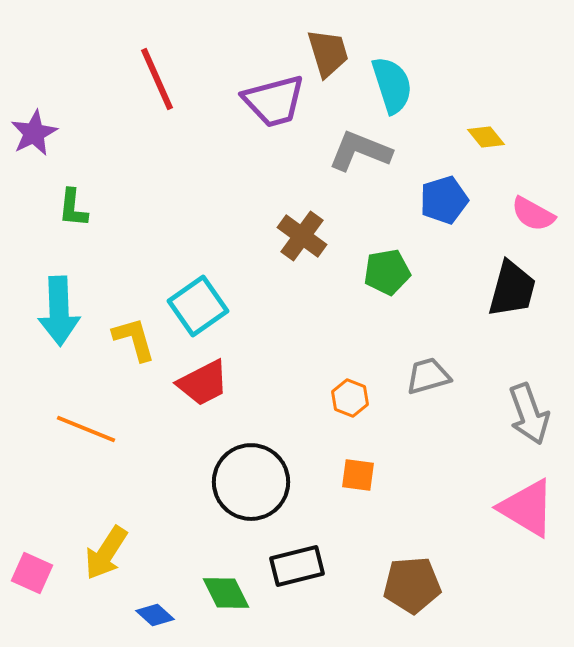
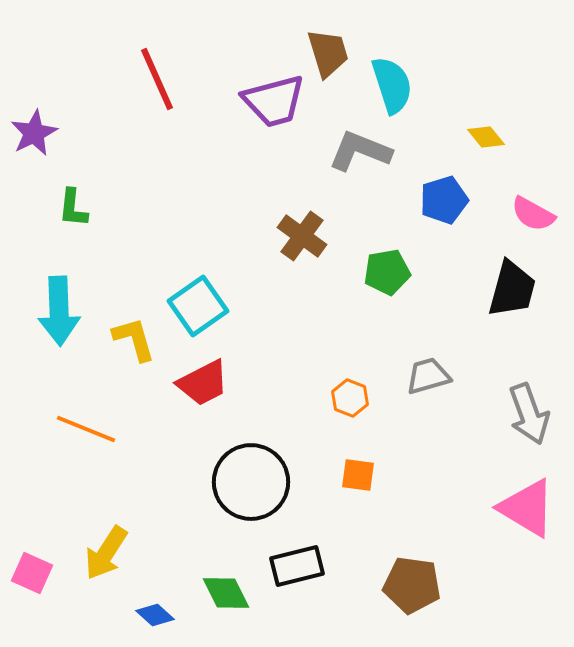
brown pentagon: rotated 12 degrees clockwise
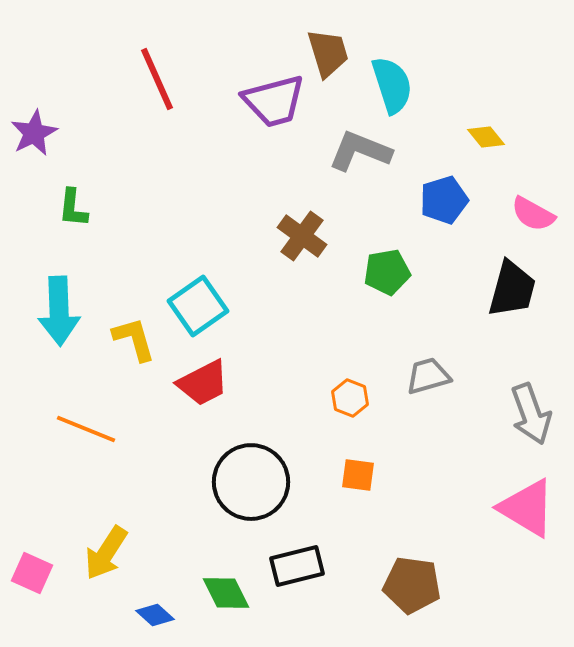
gray arrow: moved 2 px right
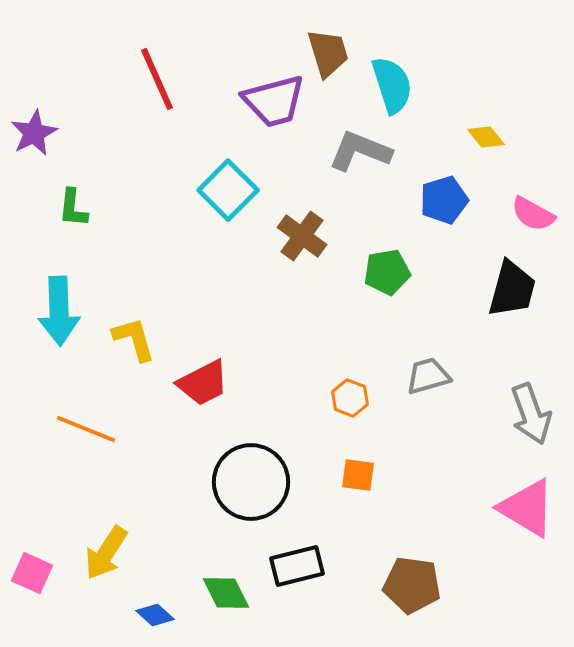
cyan square: moved 30 px right, 116 px up; rotated 10 degrees counterclockwise
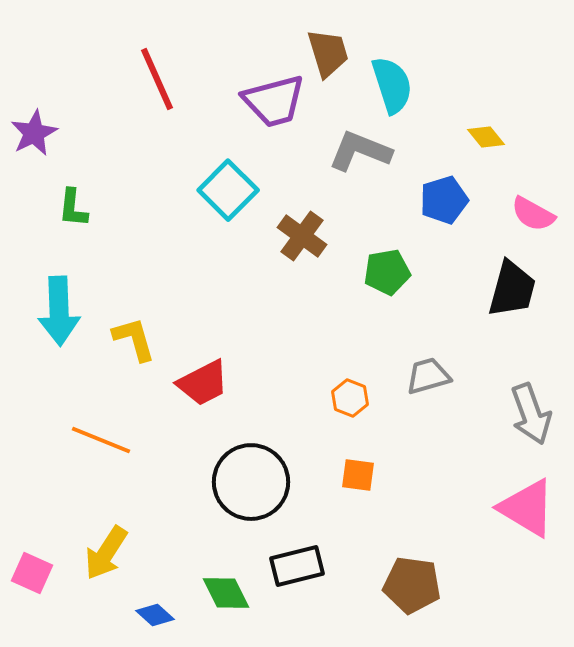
orange line: moved 15 px right, 11 px down
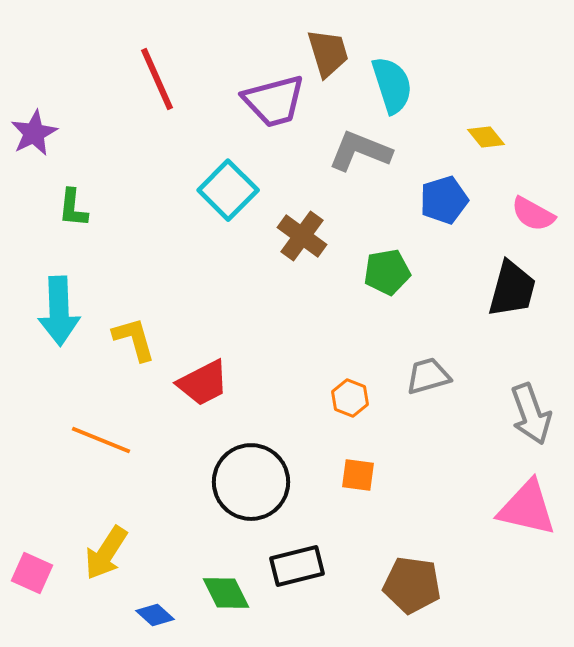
pink triangle: rotated 18 degrees counterclockwise
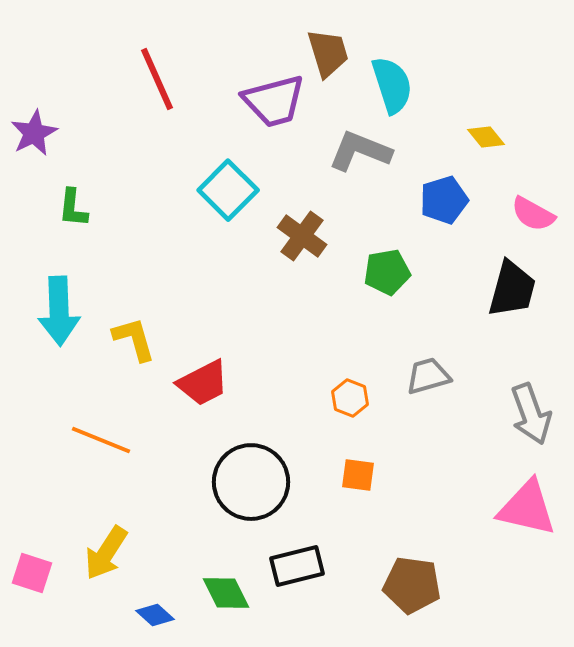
pink square: rotated 6 degrees counterclockwise
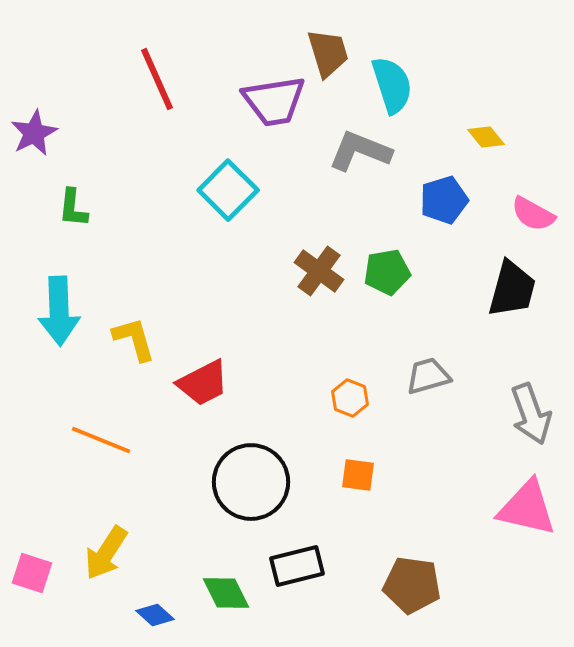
purple trapezoid: rotated 6 degrees clockwise
brown cross: moved 17 px right, 35 px down
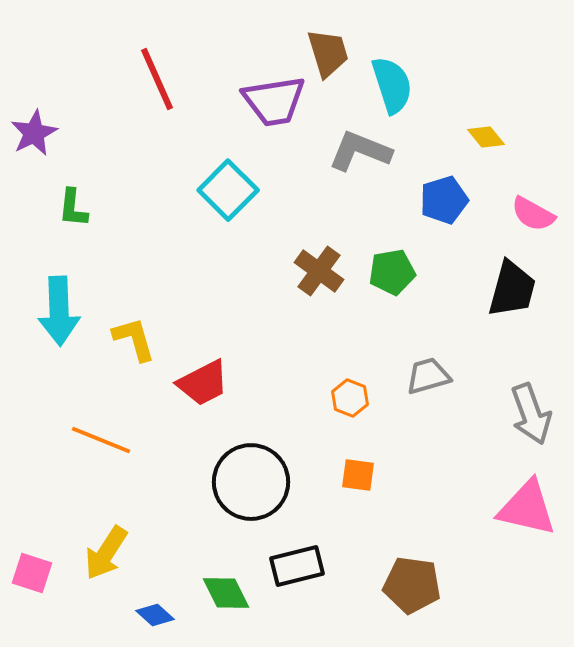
green pentagon: moved 5 px right
